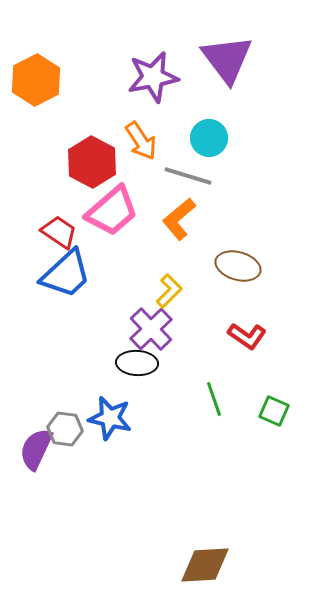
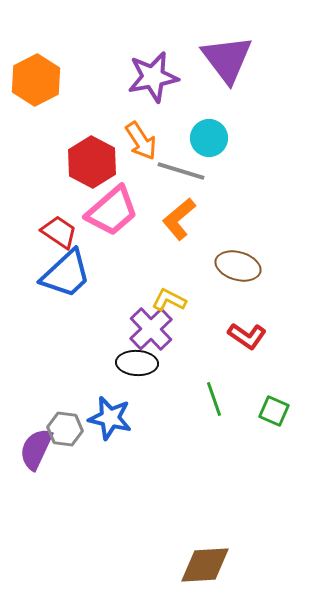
gray line: moved 7 px left, 5 px up
yellow L-shape: moved 9 px down; rotated 108 degrees counterclockwise
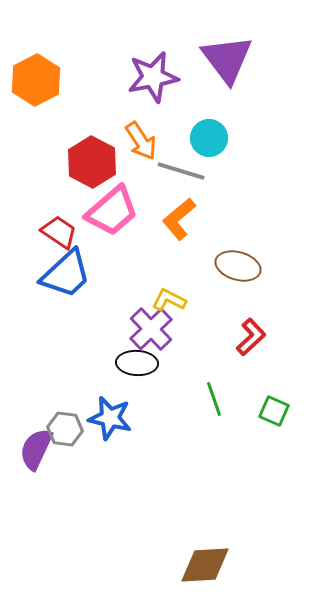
red L-shape: moved 4 px right, 1 px down; rotated 78 degrees counterclockwise
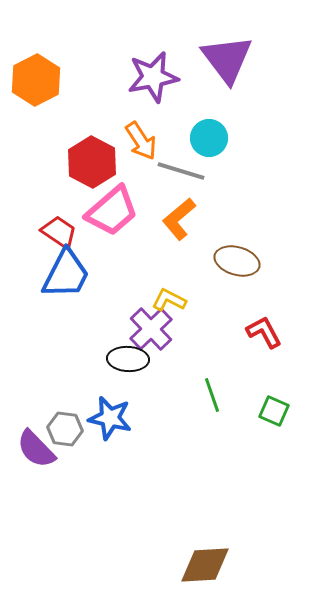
brown ellipse: moved 1 px left, 5 px up
blue trapezoid: rotated 20 degrees counterclockwise
red L-shape: moved 13 px right, 5 px up; rotated 75 degrees counterclockwise
black ellipse: moved 9 px left, 4 px up
green line: moved 2 px left, 4 px up
purple semicircle: rotated 69 degrees counterclockwise
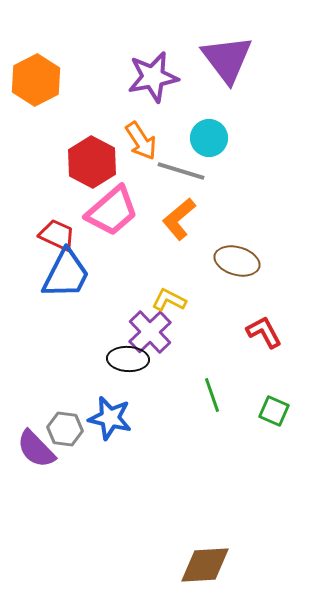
red trapezoid: moved 2 px left, 3 px down; rotated 9 degrees counterclockwise
purple cross: moved 1 px left, 3 px down
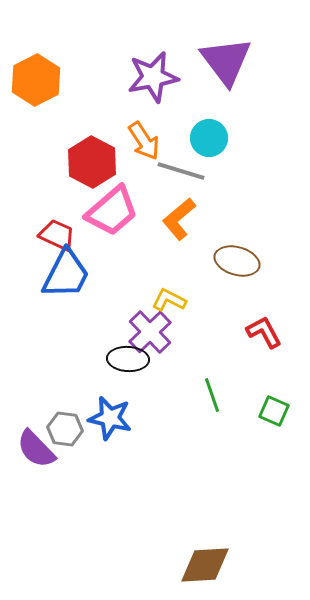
purple triangle: moved 1 px left, 2 px down
orange arrow: moved 3 px right
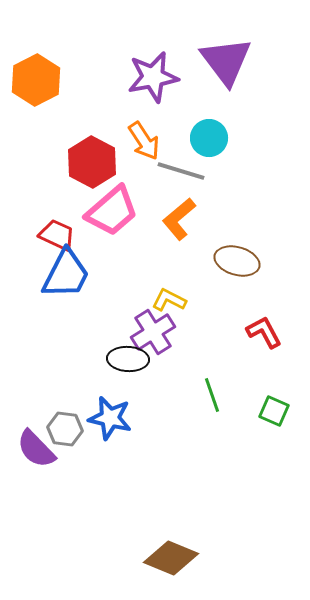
purple cross: moved 3 px right; rotated 12 degrees clockwise
brown diamond: moved 34 px left, 7 px up; rotated 26 degrees clockwise
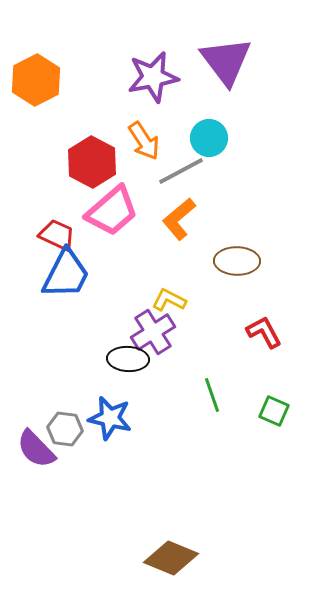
gray line: rotated 45 degrees counterclockwise
brown ellipse: rotated 15 degrees counterclockwise
